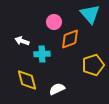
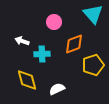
cyan triangle: moved 3 px right
orange diamond: moved 4 px right, 5 px down
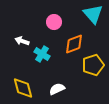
cyan cross: rotated 35 degrees clockwise
yellow diamond: moved 4 px left, 8 px down
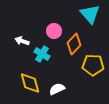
cyan triangle: moved 3 px left
pink circle: moved 9 px down
orange diamond: rotated 25 degrees counterclockwise
yellow pentagon: rotated 20 degrees clockwise
yellow diamond: moved 7 px right, 5 px up
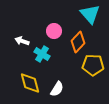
orange diamond: moved 4 px right, 2 px up
white semicircle: rotated 147 degrees clockwise
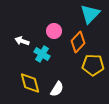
cyan triangle: rotated 25 degrees clockwise
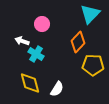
pink circle: moved 12 px left, 7 px up
cyan cross: moved 6 px left
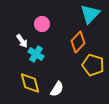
white arrow: rotated 144 degrees counterclockwise
yellow pentagon: rotated 15 degrees clockwise
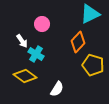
cyan triangle: rotated 20 degrees clockwise
yellow diamond: moved 5 px left, 7 px up; rotated 40 degrees counterclockwise
